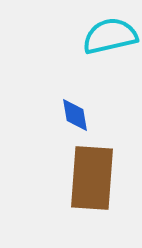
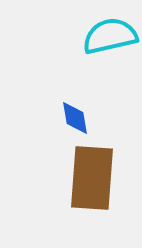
blue diamond: moved 3 px down
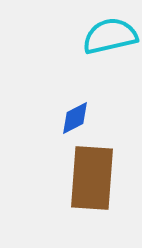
blue diamond: rotated 72 degrees clockwise
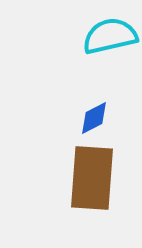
blue diamond: moved 19 px right
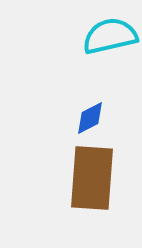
blue diamond: moved 4 px left
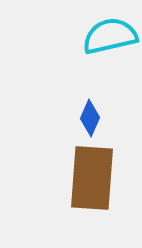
blue diamond: rotated 39 degrees counterclockwise
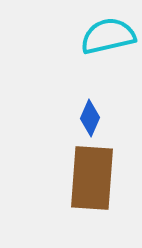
cyan semicircle: moved 2 px left
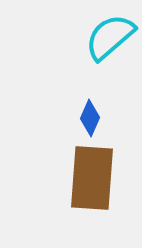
cyan semicircle: moved 2 px right, 1 px down; rotated 28 degrees counterclockwise
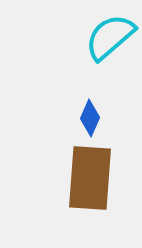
brown rectangle: moved 2 px left
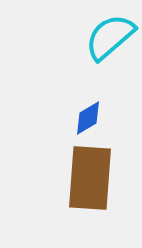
blue diamond: moved 2 px left; rotated 36 degrees clockwise
